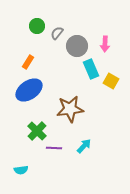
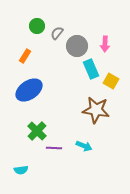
orange rectangle: moved 3 px left, 6 px up
brown star: moved 26 px right, 1 px down; rotated 16 degrees clockwise
cyan arrow: rotated 70 degrees clockwise
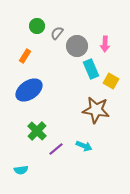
purple line: moved 2 px right, 1 px down; rotated 42 degrees counterclockwise
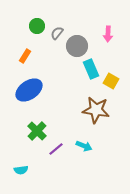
pink arrow: moved 3 px right, 10 px up
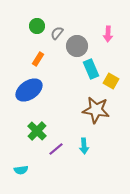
orange rectangle: moved 13 px right, 3 px down
cyan arrow: rotated 63 degrees clockwise
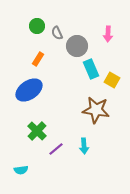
gray semicircle: rotated 64 degrees counterclockwise
yellow square: moved 1 px right, 1 px up
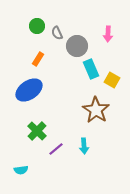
brown star: rotated 24 degrees clockwise
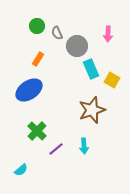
brown star: moved 4 px left; rotated 20 degrees clockwise
cyan semicircle: rotated 32 degrees counterclockwise
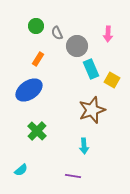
green circle: moved 1 px left
purple line: moved 17 px right, 27 px down; rotated 49 degrees clockwise
